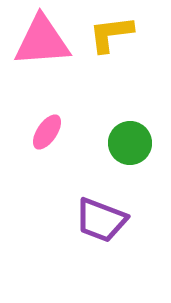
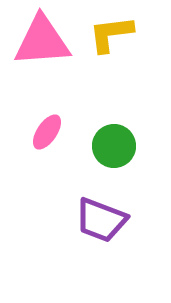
green circle: moved 16 px left, 3 px down
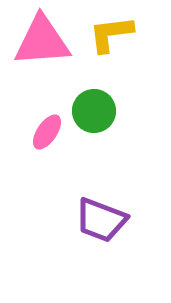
green circle: moved 20 px left, 35 px up
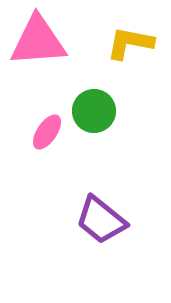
yellow L-shape: moved 19 px right, 9 px down; rotated 18 degrees clockwise
pink triangle: moved 4 px left
purple trapezoid: rotated 18 degrees clockwise
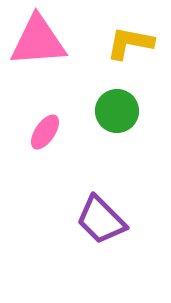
green circle: moved 23 px right
pink ellipse: moved 2 px left
purple trapezoid: rotated 6 degrees clockwise
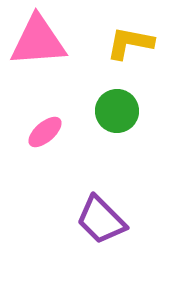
pink ellipse: rotated 15 degrees clockwise
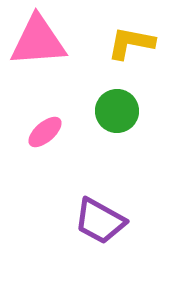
yellow L-shape: moved 1 px right
purple trapezoid: moved 1 px left, 1 px down; rotated 16 degrees counterclockwise
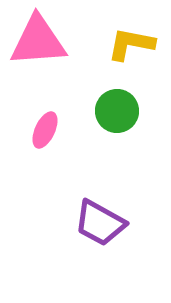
yellow L-shape: moved 1 px down
pink ellipse: moved 2 px up; rotated 24 degrees counterclockwise
purple trapezoid: moved 2 px down
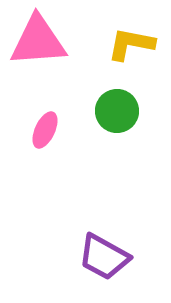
purple trapezoid: moved 4 px right, 34 px down
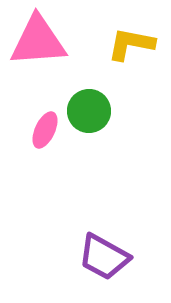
green circle: moved 28 px left
